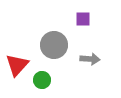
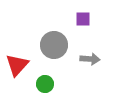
green circle: moved 3 px right, 4 px down
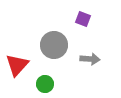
purple square: rotated 21 degrees clockwise
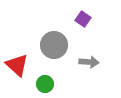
purple square: rotated 14 degrees clockwise
gray arrow: moved 1 px left, 3 px down
red triangle: rotated 30 degrees counterclockwise
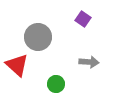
gray circle: moved 16 px left, 8 px up
green circle: moved 11 px right
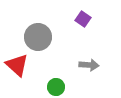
gray arrow: moved 3 px down
green circle: moved 3 px down
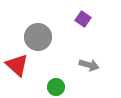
gray arrow: rotated 12 degrees clockwise
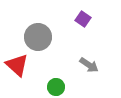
gray arrow: rotated 18 degrees clockwise
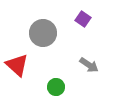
gray circle: moved 5 px right, 4 px up
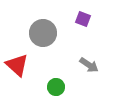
purple square: rotated 14 degrees counterclockwise
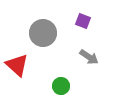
purple square: moved 2 px down
gray arrow: moved 8 px up
green circle: moved 5 px right, 1 px up
